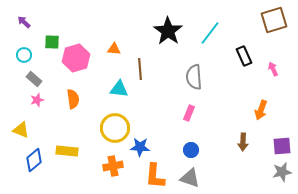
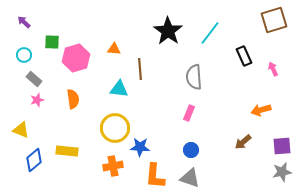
orange arrow: rotated 54 degrees clockwise
brown arrow: rotated 48 degrees clockwise
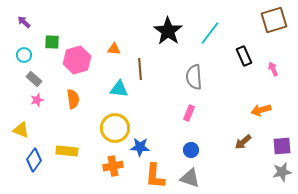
pink hexagon: moved 1 px right, 2 px down
blue diamond: rotated 15 degrees counterclockwise
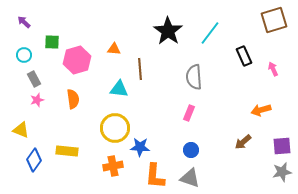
gray rectangle: rotated 21 degrees clockwise
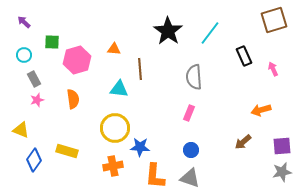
yellow rectangle: rotated 10 degrees clockwise
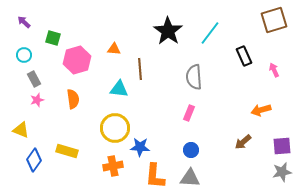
green square: moved 1 px right, 4 px up; rotated 14 degrees clockwise
pink arrow: moved 1 px right, 1 px down
gray triangle: rotated 15 degrees counterclockwise
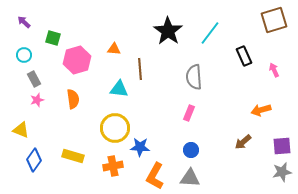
yellow rectangle: moved 6 px right, 5 px down
orange L-shape: rotated 24 degrees clockwise
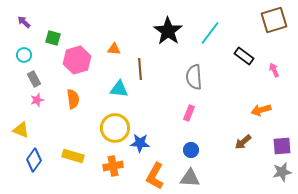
black rectangle: rotated 30 degrees counterclockwise
blue star: moved 4 px up
